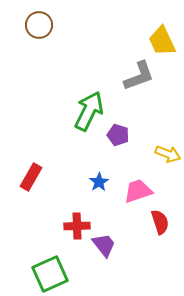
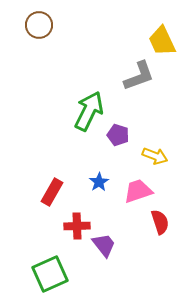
yellow arrow: moved 13 px left, 2 px down
red rectangle: moved 21 px right, 15 px down
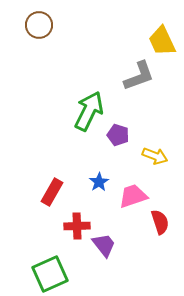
pink trapezoid: moved 5 px left, 5 px down
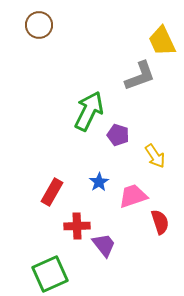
gray L-shape: moved 1 px right
yellow arrow: rotated 35 degrees clockwise
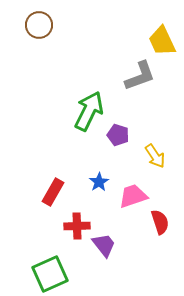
red rectangle: moved 1 px right
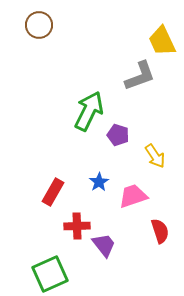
red semicircle: moved 9 px down
